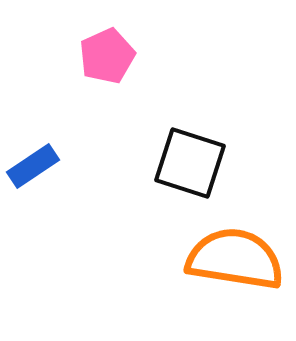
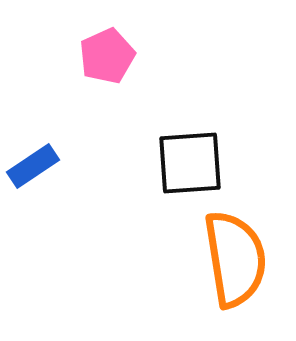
black square: rotated 22 degrees counterclockwise
orange semicircle: rotated 72 degrees clockwise
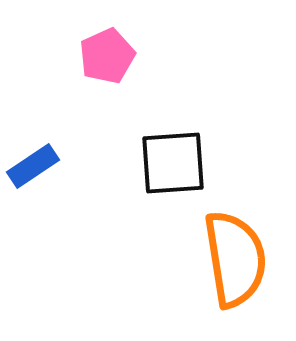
black square: moved 17 px left
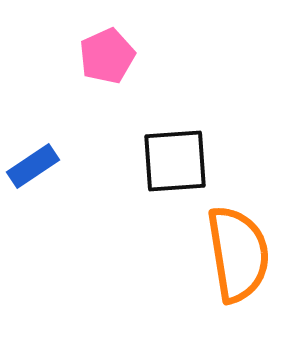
black square: moved 2 px right, 2 px up
orange semicircle: moved 3 px right, 5 px up
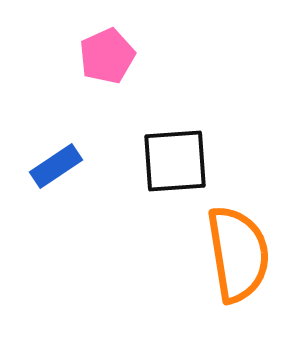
blue rectangle: moved 23 px right
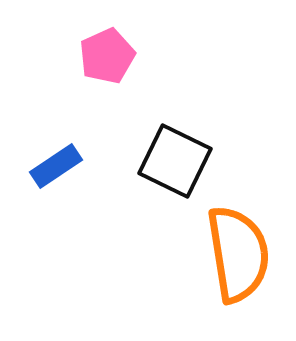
black square: rotated 30 degrees clockwise
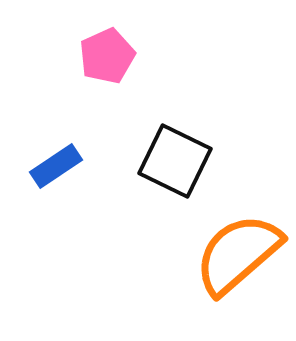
orange semicircle: rotated 122 degrees counterclockwise
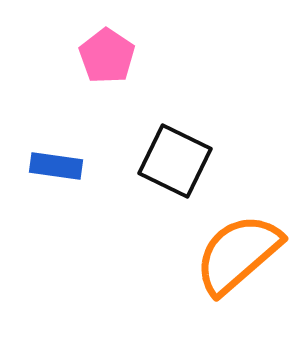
pink pentagon: rotated 14 degrees counterclockwise
blue rectangle: rotated 42 degrees clockwise
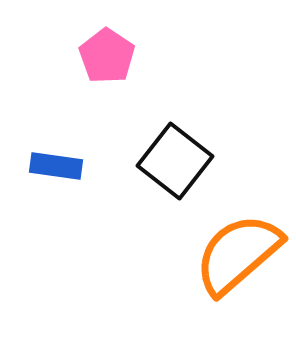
black square: rotated 12 degrees clockwise
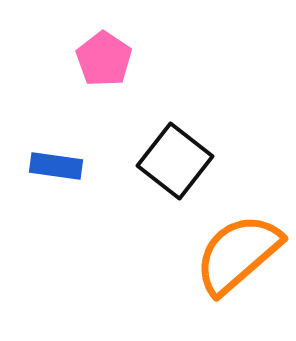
pink pentagon: moved 3 px left, 3 px down
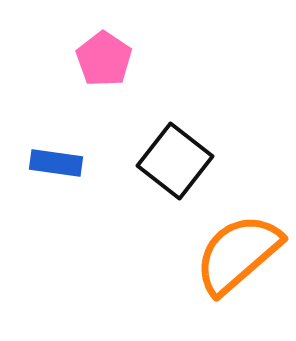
blue rectangle: moved 3 px up
